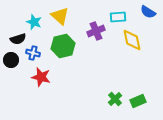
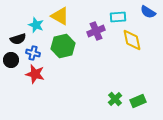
yellow triangle: rotated 12 degrees counterclockwise
cyan star: moved 2 px right, 3 px down
red star: moved 6 px left, 3 px up
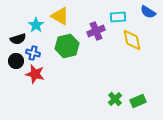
cyan star: rotated 14 degrees clockwise
green hexagon: moved 4 px right
black circle: moved 5 px right, 1 px down
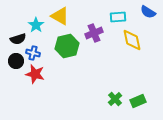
purple cross: moved 2 px left, 2 px down
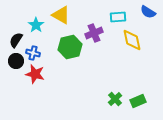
yellow triangle: moved 1 px right, 1 px up
black semicircle: moved 2 px left, 1 px down; rotated 140 degrees clockwise
green hexagon: moved 3 px right, 1 px down
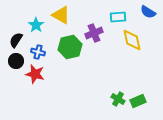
blue cross: moved 5 px right, 1 px up
green cross: moved 3 px right; rotated 16 degrees counterclockwise
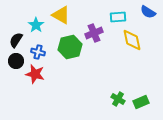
green rectangle: moved 3 px right, 1 px down
